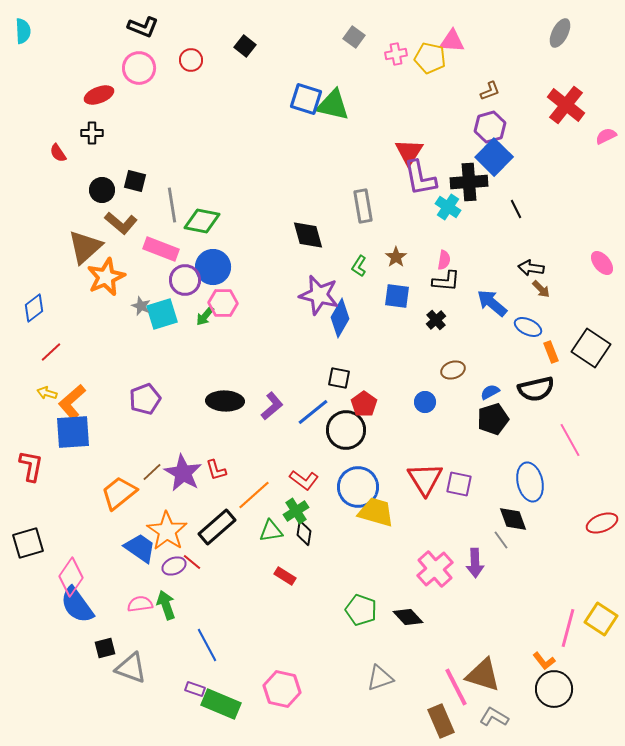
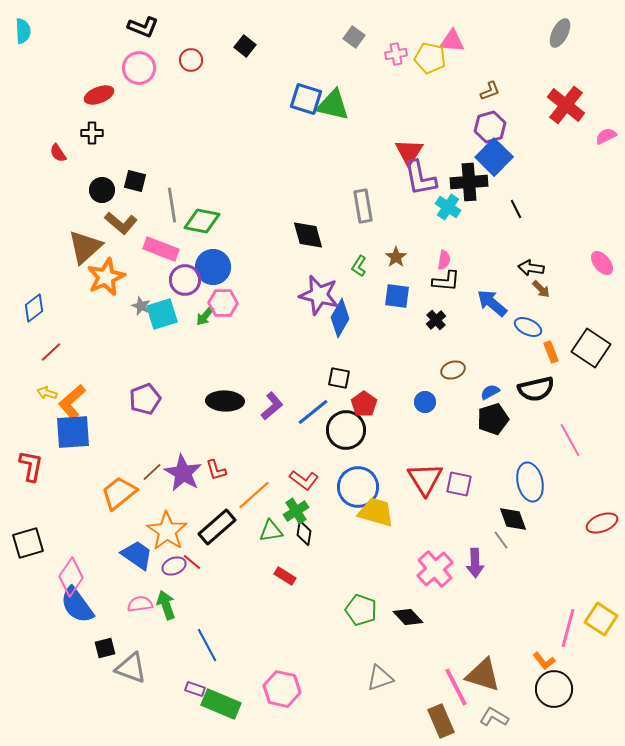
blue trapezoid at (140, 548): moved 3 px left, 7 px down
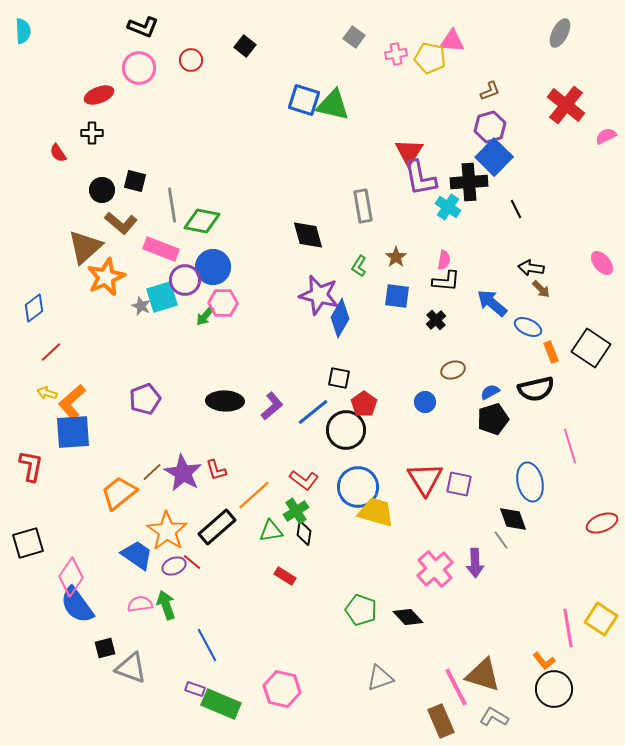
blue square at (306, 99): moved 2 px left, 1 px down
cyan square at (162, 314): moved 17 px up
pink line at (570, 440): moved 6 px down; rotated 12 degrees clockwise
pink line at (568, 628): rotated 24 degrees counterclockwise
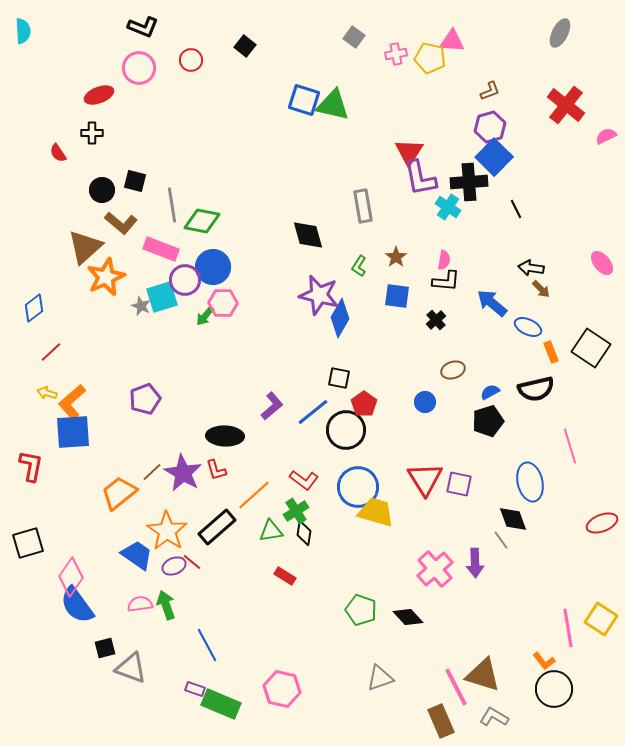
black ellipse at (225, 401): moved 35 px down
black pentagon at (493, 419): moved 5 px left, 2 px down
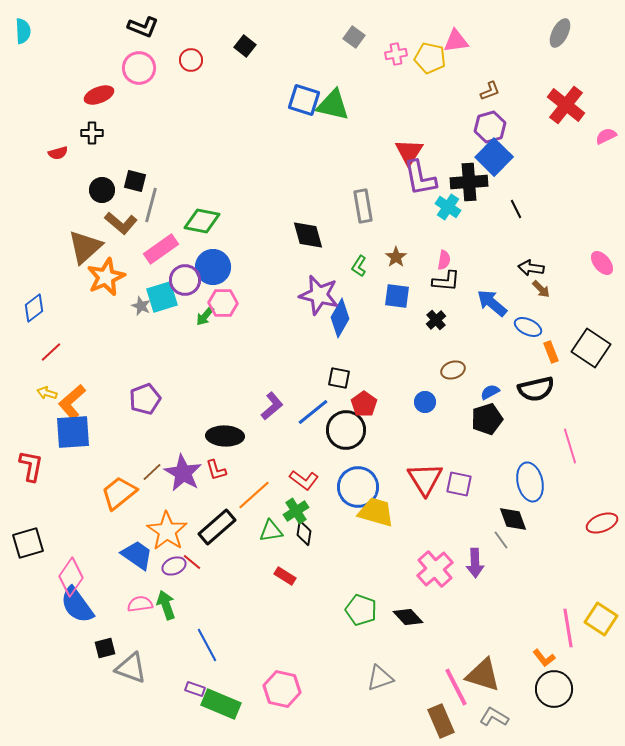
pink triangle at (452, 41): moved 4 px right; rotated 12 degrees counterclockwise
red semicircle at (58, 153): rotated 72 degrees counterclockwise
gray line at (172, 205): moved 21 px left; rotated 24 degrees clockwise
pink rectangle at (161, 249): rotated 56 degrees counterclockwise
black pentagon at (488, 421): moved 1 px left, 2 px up
orange L-shape at (544, 661): moved 3 px up
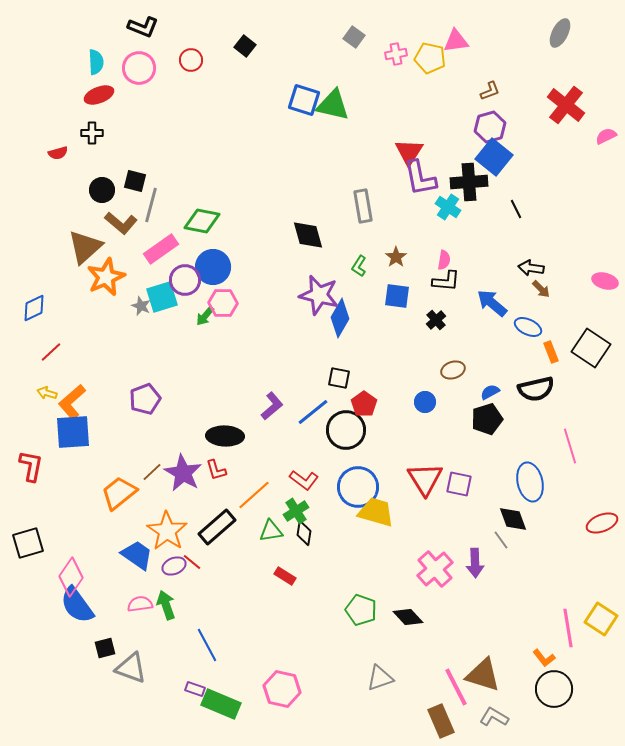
cyan semicircle at (23, 31): moved 73 px right, 31 px down
blue square at (494, 157): rotated 6 degrees counterclockwise
pink ellipse at (602, 263): moved 3 px right, 18 px down; rotated 35 degrees counterclockwise
blue diamond at (34, 308): rotated 12 degrees clockwise
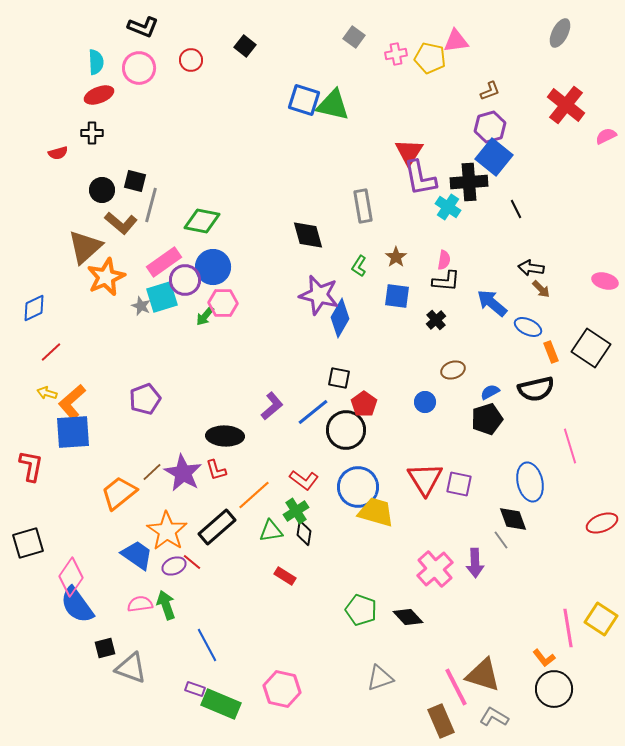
pink rectangle at (161, 249): moved 3 px right, 13 px down
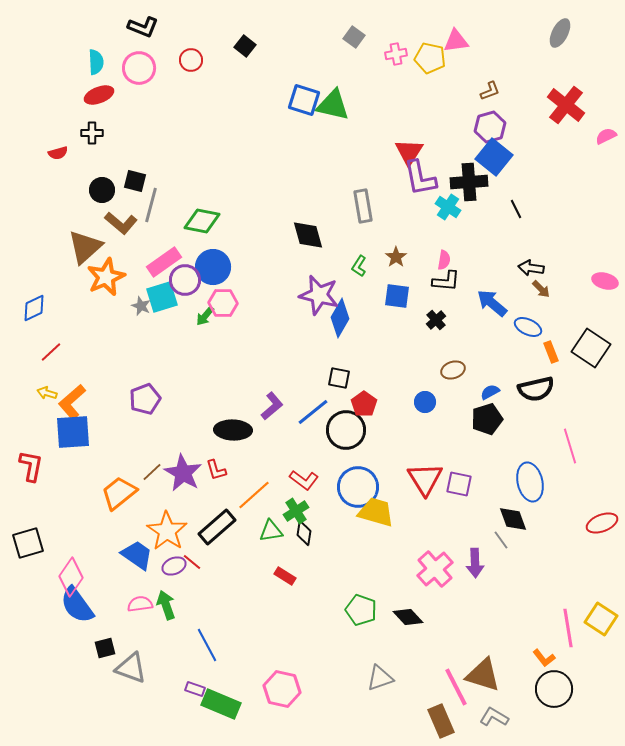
black ellipse at (225, 436): moved 8 px right, 6 px up
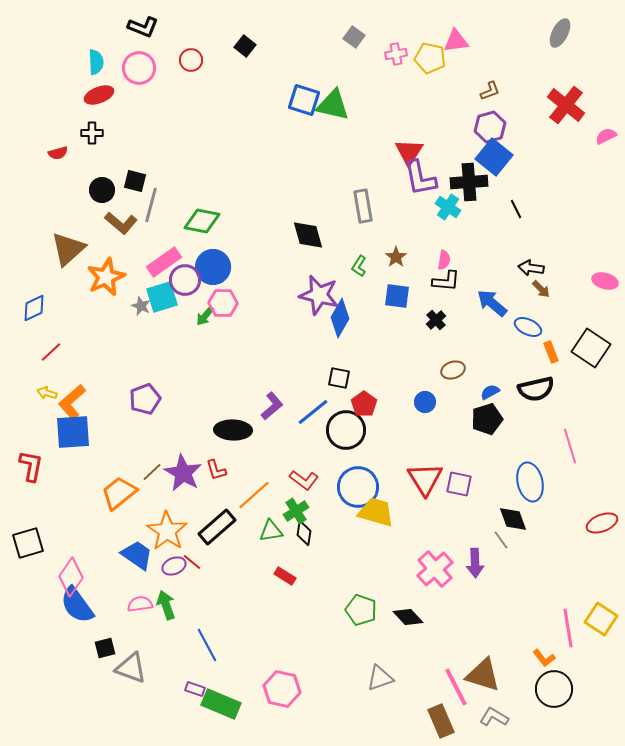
brown triangle at (85, 247): moved 17 px left, 2 px down
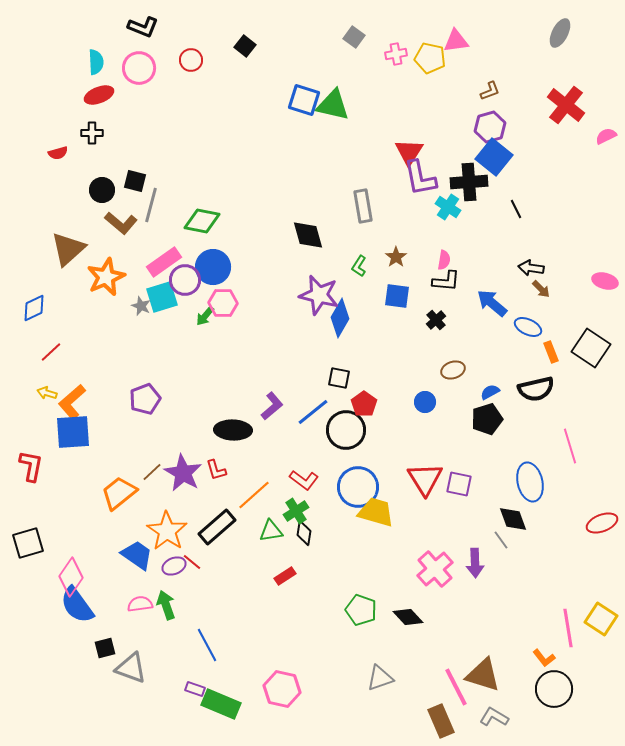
red rectangle at (285, 576): rotated 65 degrees counterclockwise
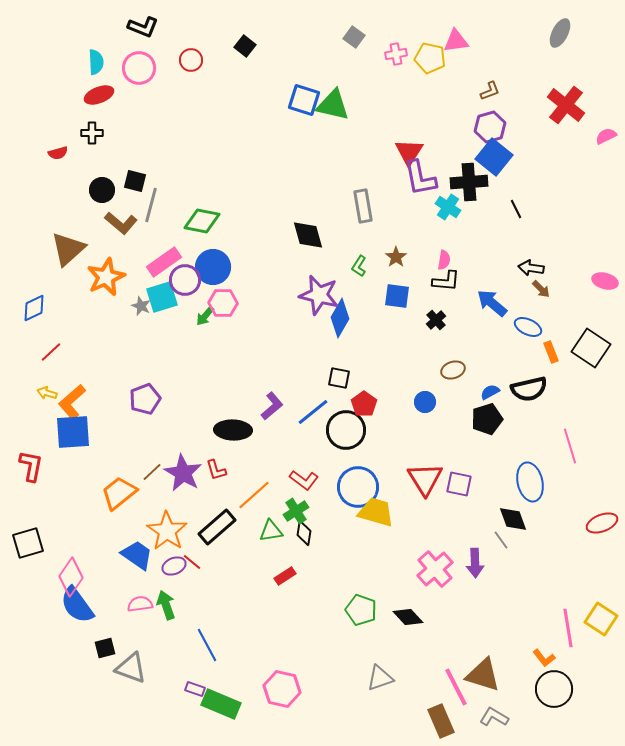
black semicircle at (536, 389): moved 7 px left
